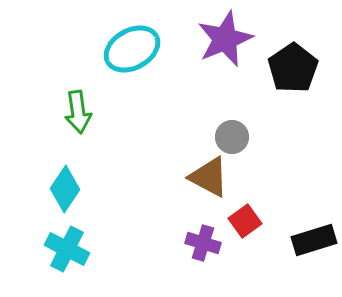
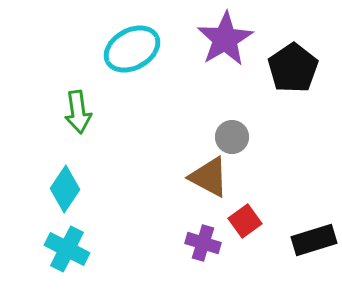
purple star: rotated 8 degrees counterclockwise
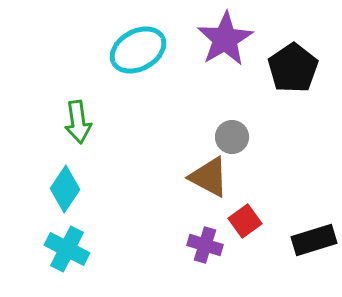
cyan ellipse: moved 6 px right, 1 px down
green arrow: moved 10 px down
purple cross: moved 2 px right, 2 px down
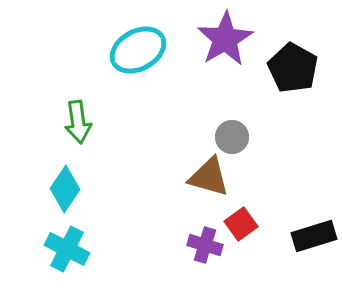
black pentagon: rotated 9 degrees counterclockwise
brown triangle: rotated 12 degrees counterclockwise
red square: moved 4 px left, 3 px down
black rectangle: moved 4 px up
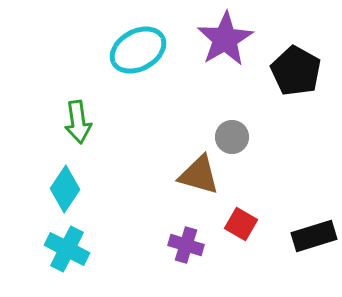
black pentagon: moved 3 px right, 3 px down
brown triangle: moved 10 px left, 2 px up
red square: rotated 24 degrees counterclockwise
purple cross: moved 19 px left
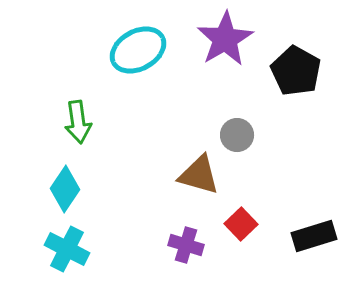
gray circle: moved 5 px right, 2 px up
red square: rotated 16 degrees clockwise
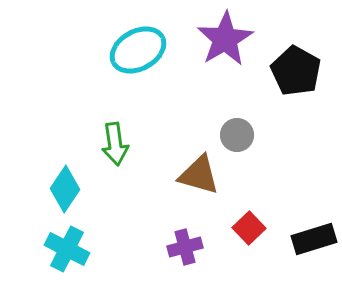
green arrow: moved 37 px right, 22 px down
red square: moved 8 px right, 4 px down
black rectangle: moved 3 px down
purple cross: moved 1 px left, 2 px down; rotated 32 degrees counterclockwise
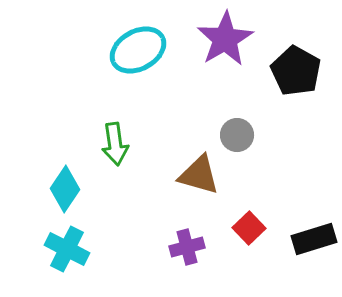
purple cross: moved 2 px right
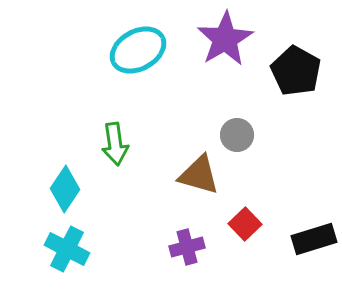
red square: moved 4 px left, 4 px up
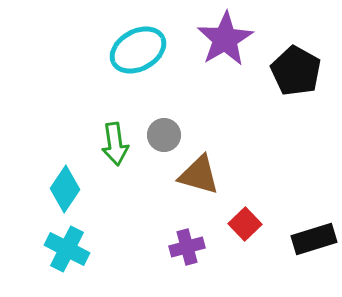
gray circle: moved 73 px left
